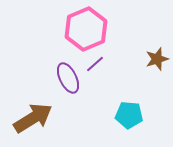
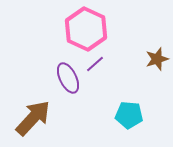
pink hexagon: rotated 12 degrees counterclockwise
brown arrow: rotated 15 degrees counterclockwise
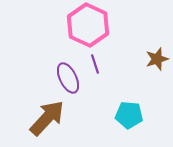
pink hexagon: moved 2 px right, 4 px up
purple line: rotated 66 degrees counterclockwise
brown arrow: moved 14 px right
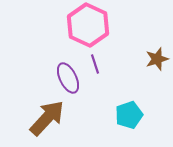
cyan pentagon: rotated 24 degrees counterclockwise
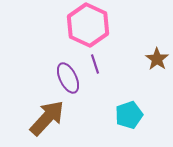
brown star: rotated 20 degrees counterclockwise
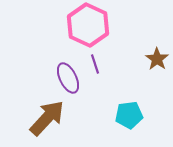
cyan pentagon: rotated 12 degrees clockwise
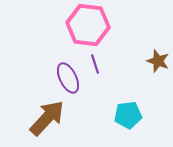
pink hexagon: rotated 18 degrees counterclockwise
brown star: moved 1 px right, 2 px down; rotated 15 degrees counterclockwise
cyan pentagon: moved 1 px left
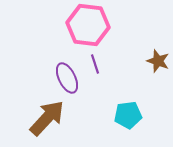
purple ellipse: moved 1 px left
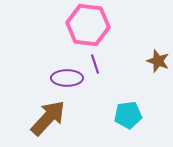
purple ellipse: rotated 64 degrees counterclockwise
brown arrow: moved 1 px right
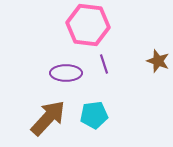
purple line: moved 9 px right
purple ellipse: moved 1 px left, 5 px up
cyan pentagon: moved 34 px left
